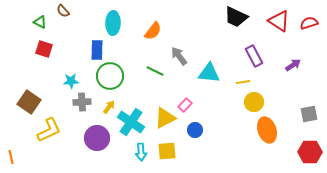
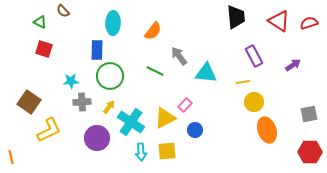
black trapezoid: rotated 120 degrees counterclockwise
cyan triangle: moved 3 px left
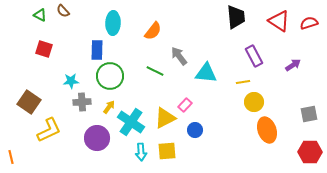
green triangle: moved 7 px up
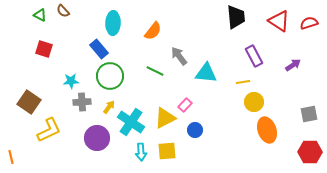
blue rectangle: moved 2 px right, 1 px up; rotated 42 degrees counterclockwise
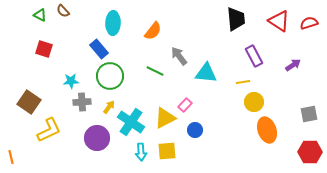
black trapezoid: moved 2 px down
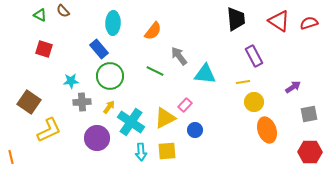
purple arrow: moved 22 px down
cyan triangle: moved 1 px left, 1 px down
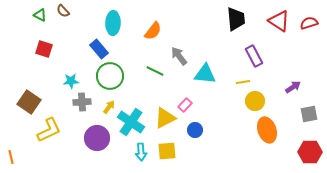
yellow circle: moved 1 px right, 1 px up
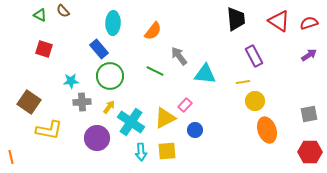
purple arrow: moved 16 px right, 32 px up
yellow L-shape: rotated 36 degrees clockwise
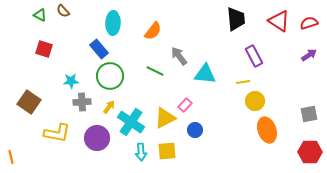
yellow L-shape: moved 8 px right, 3 px down
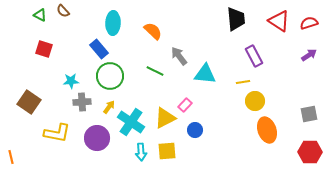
orange semicircle: rotated 84 degrees counterclockwise
